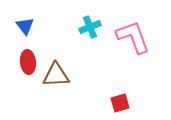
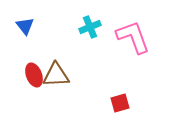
red ellipse: moved 6 px right, 13 px down; rotated 15 degrees counterclockwise
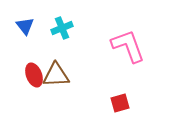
cyan cross: moved 28 px left, 1 px down
pink L-shape: moved 5 px left, 9 px down
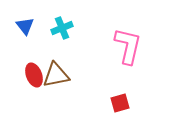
pink L-shape: rotated 33 degrees clockwise
brown triangle: rotated 8 degrees counterclockwise
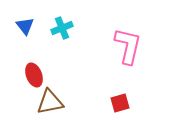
brown triangle: moved 6 px left, 27 px down
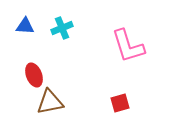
blue triangle: rotated 48 degrees counterclockwise
pink L-shape: rotated 150 degrees clockwise
